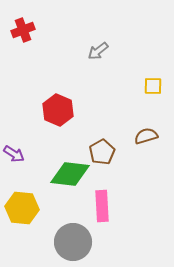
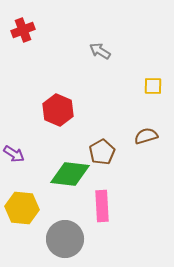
gray arrow: moved 2 px right; rotated 70 degrees clockwise
gray circle: moved 8 px left, 3 px up
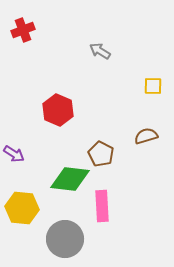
brown pentagon: moved 1 px left, 2 px down; rotated 15 degrees counterclockwise
green diamond: moved 5 px down
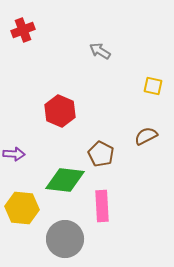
yellow square: rotated 12 degrees clockwise
red hexagon: moved 2 px right, 1 px down
brown semicircle: rotated 10 degrees counterclockwise
purple arrow: rotated 30 degrees counterclockwise
green diamond: moved 5 px left, 1 px down
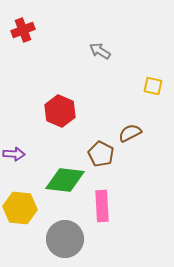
brown semicircle: moved 16 px left, 3 px up
yellow hexagon: moved 2 px left
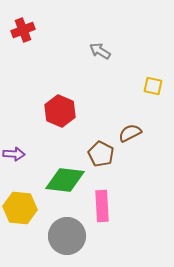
gray circle: moved 2 px right, 3 px up
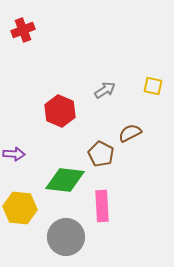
gray arrow: moved 5 px right, 39 px down; rotated 115 degrees clockwise
gray circle: moved 1 px left, 1 px down
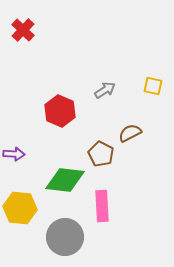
red cross: rotated 25 degrees counterclockwise
gray circle: moved 1 px left
